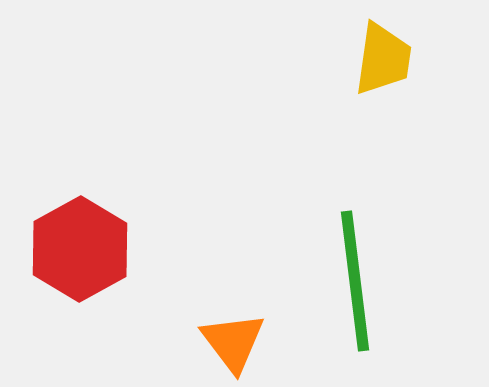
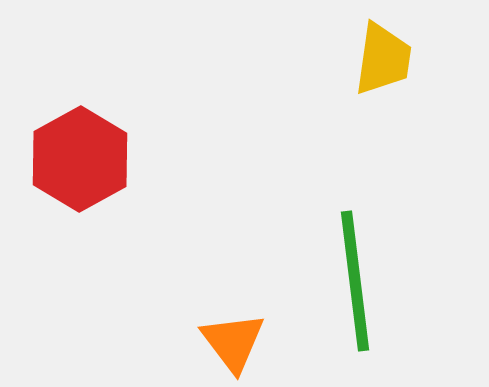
red hexagon: moved 90 px up
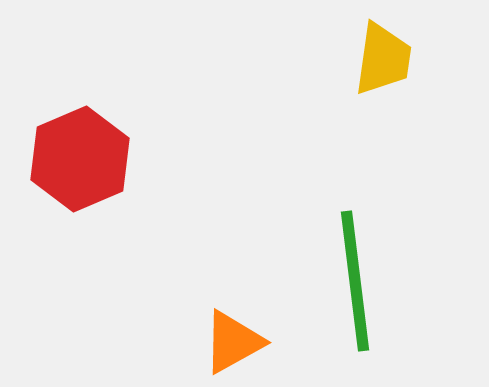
red hexagon: rotated 6 degrees clockwise
orange triangle: rotated 38 degrees clockwise
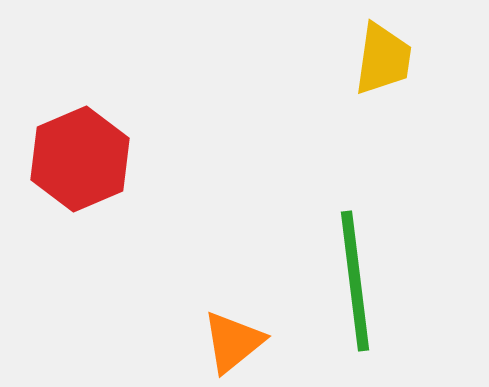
orange triangle: rotated 10 degrees counterclockwise
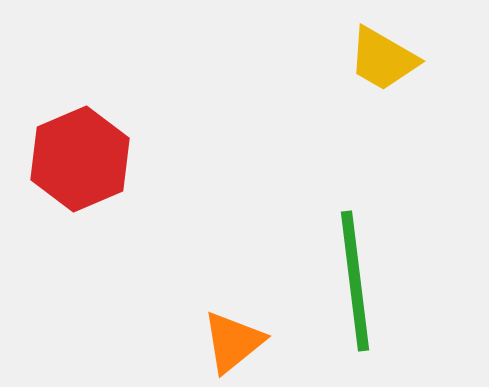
yellow trapezoid: rotated 112 degrees clockwise
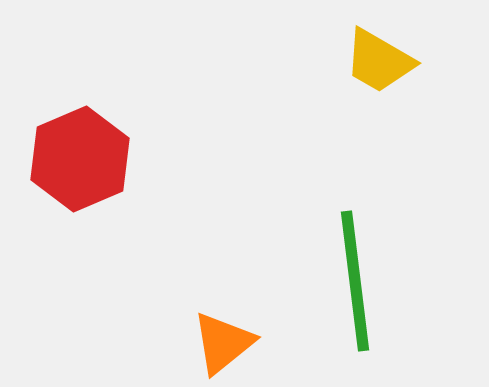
yellow trapezoid: moved 4 px left, 2 px down
orange triangle: moved 10 px left, 1 px down
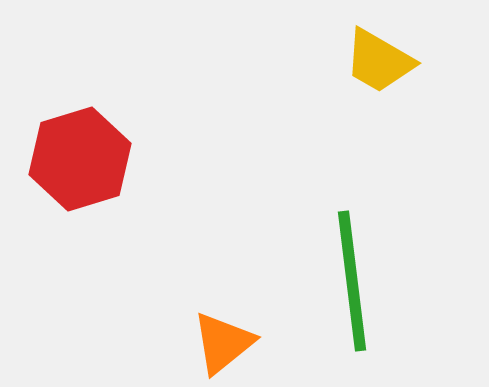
red hexagon: rotated 6 degrees clockwise
green line: moved 3 px left
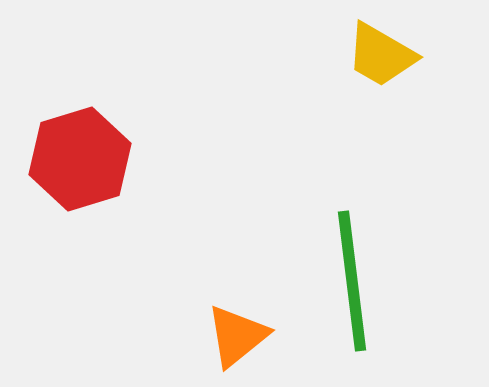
yellow trapezoid: moved 2 px right, 6 px up
orange triangle: moved 14 px right, 7 px up
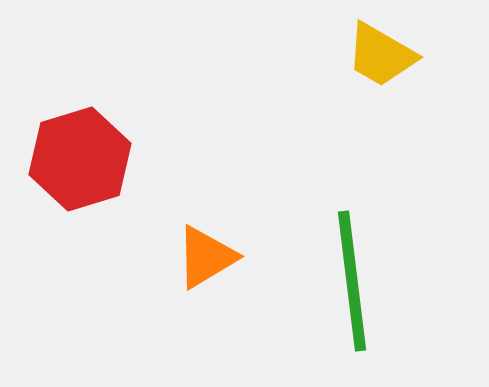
orange triangle: moved 31 px left, 79 px up; rotated 8 degrees clockwise
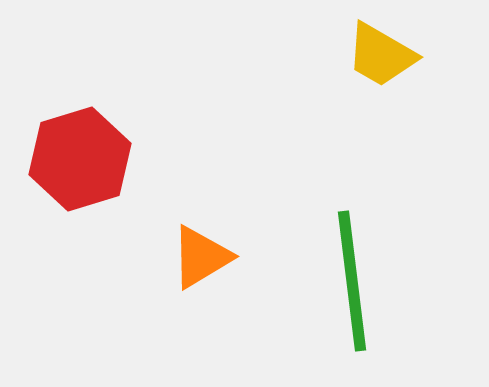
orange triangle: moved 5 px left
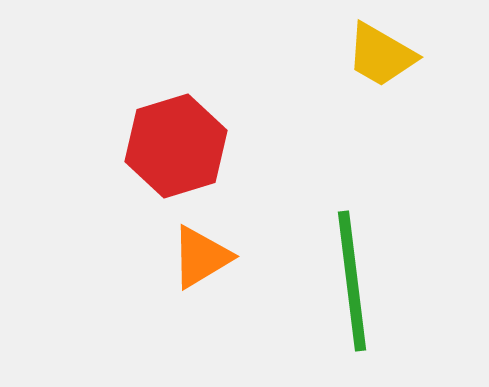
red hexagon: moved 96 px right, 13 px up
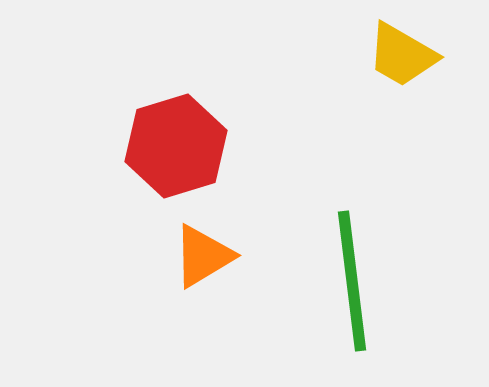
yellow trapezoid: moved 21 px right
orange triangle: moved 2 px right, 1 px up
